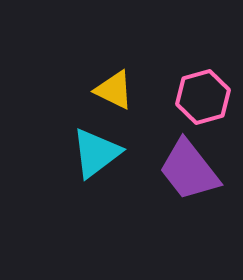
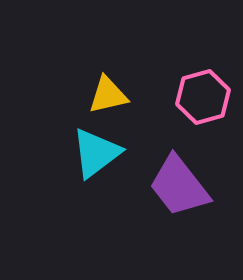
yellow triangle: moved 6 px left, 5 px down; rotated 39 degrees counterclockwise
purple trapezoid: moved 10 px left, 16 px down
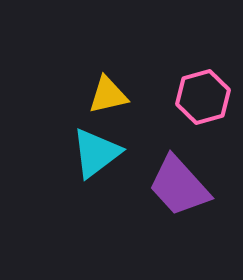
purple trapezoid: rotated 4 degrees counterclockwise
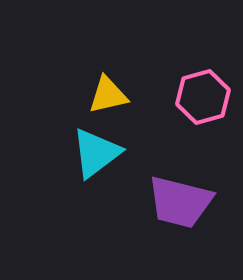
purple trapezoid: moved 1 px right, 16 px down; rotated 34 degrees counterclockwise
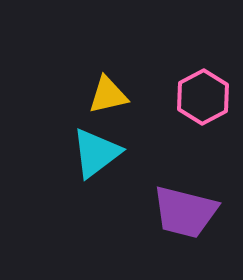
pink hexagon: rotated 12 degrees counterclockwise
purple trapezoid: moved 5 px right, 10 px down
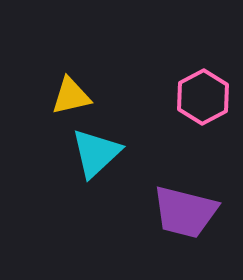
yellow triangle: moved 37 px left, 1 px down
cyan triangle: rotated 6 degrees counterclockwise
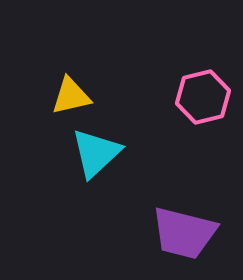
pink hexagon: rotated 14 degrees clockwise
purple trapezoid: moved 1 px left, 21 px down
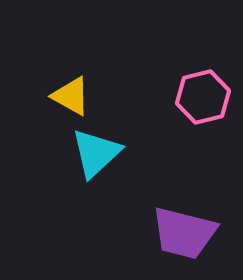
yellow triangle: rotated 42 degrees clockwise
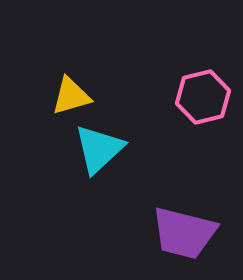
yellow triangle: rotated 45 degrees counterclockwise
cyan triangle: moved 3 px right, 4 px up
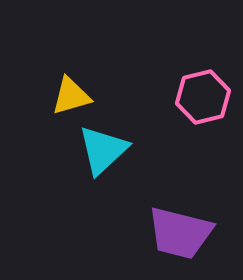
cyan triangle: moved 4 px right, 1 px down
purple trapezoid: moved 4 px left
